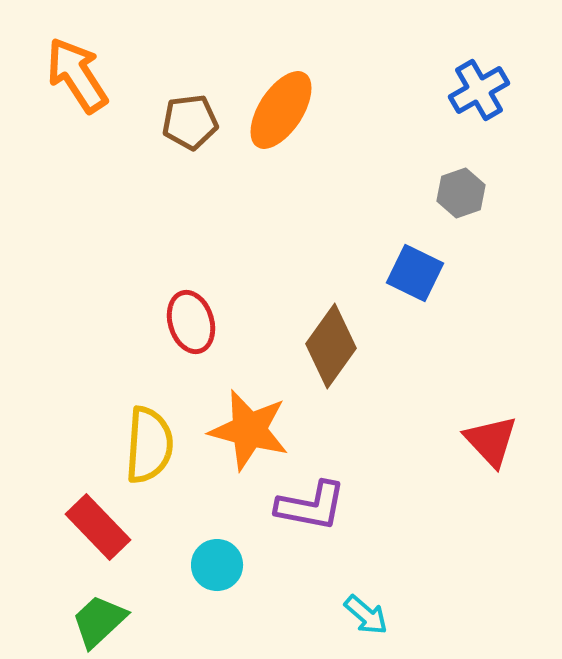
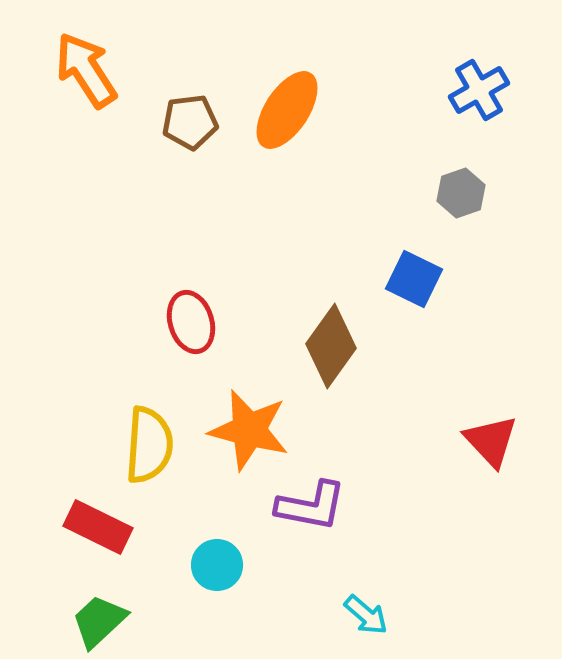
orange arrow: moved 9 px right, 5 px up
orange ellipse: moved 6 px right
blue square: moved 1 px left, 6 px down
red rectangle: rotated 20 degrees counterclockwise
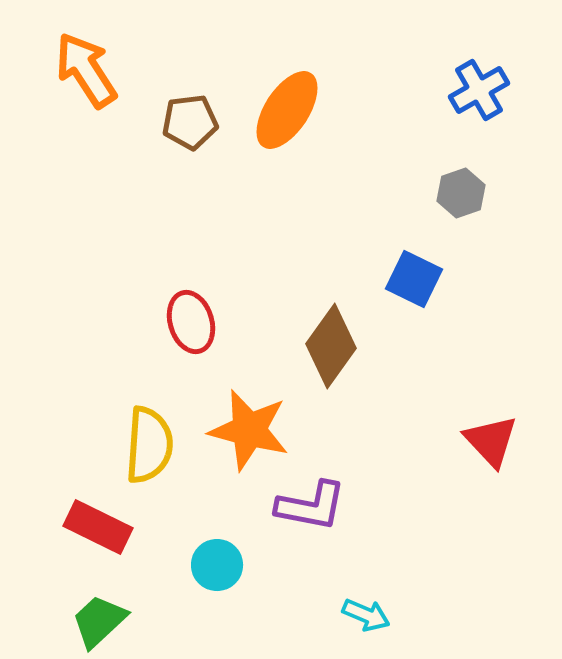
cyan arrow: rotated 18 degrees counterclockwise
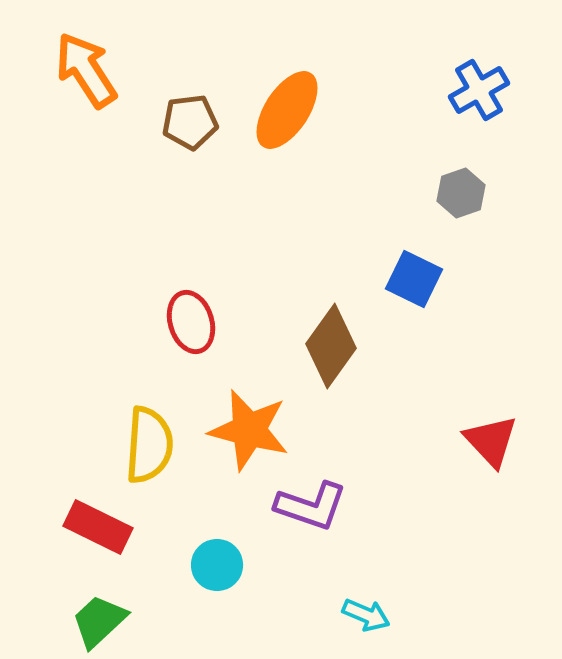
purple L-shape: rotated 8 degrees clockwise
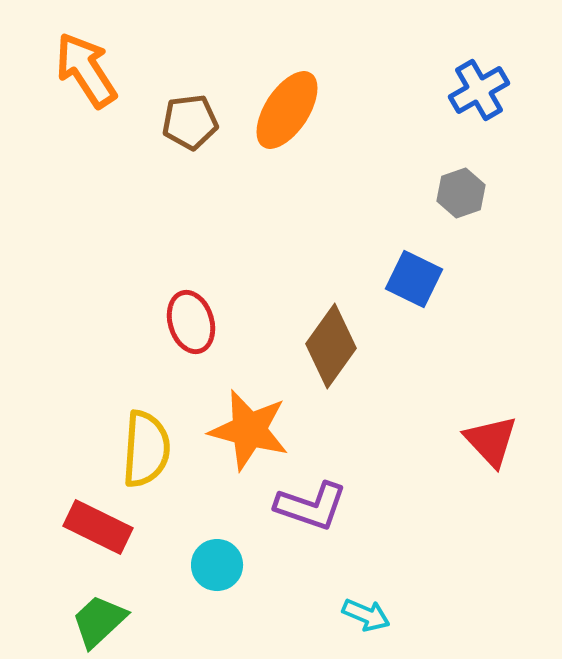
yellow semicircle: moved 3 px left, 4 px down
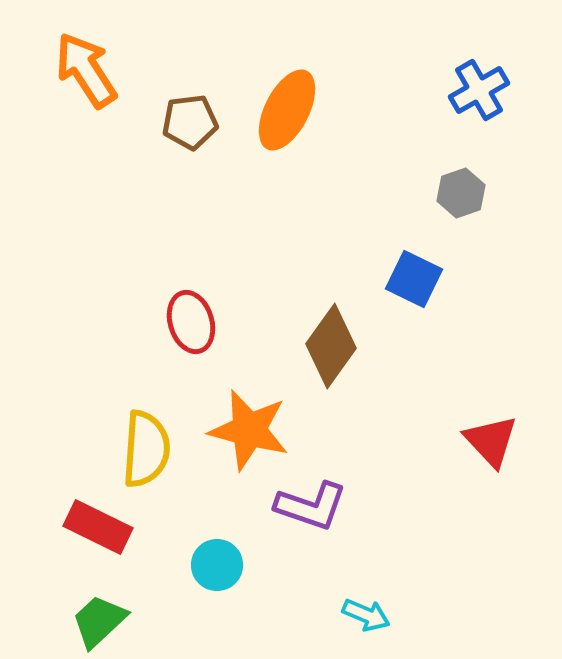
orange ellipse: rotated 6 degrees counterclockwise
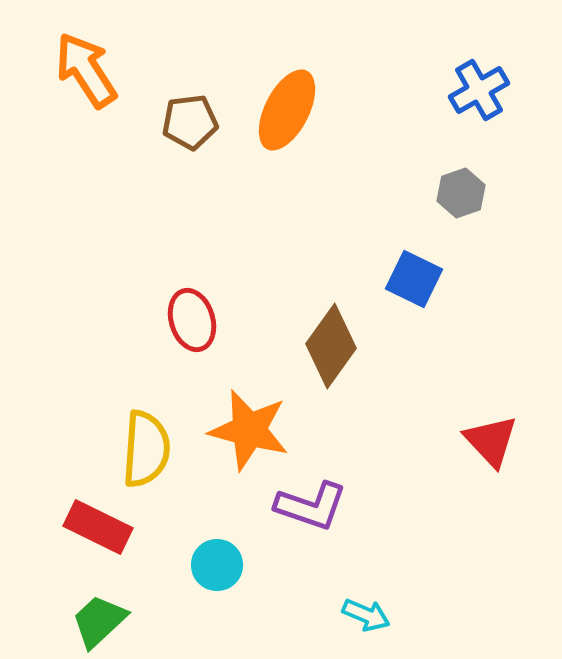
red ellipse: moved 1 px right, 2 px up
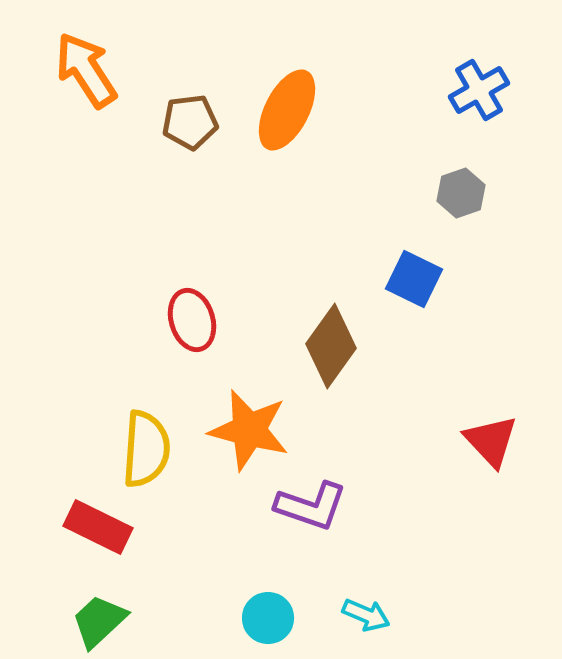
cyan circle: moved 51 px right, 53 px down
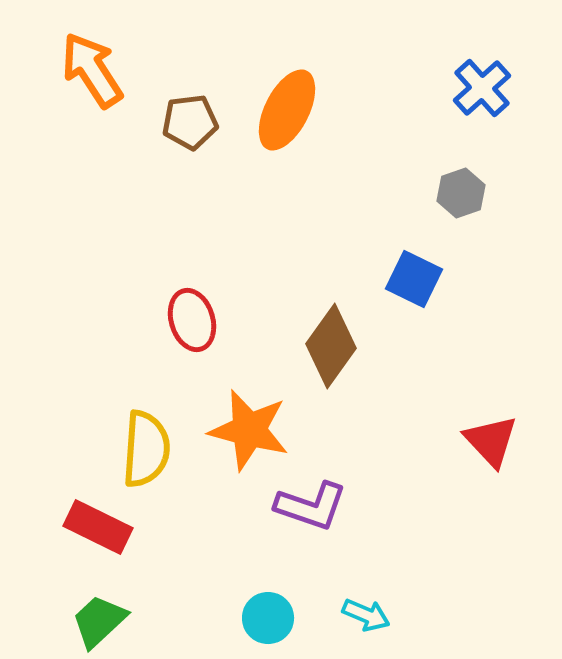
orange arrow: moved 6 px right
blue cross: moved 3 px right, 2 px up; rotated 12 degrees counterclockwise
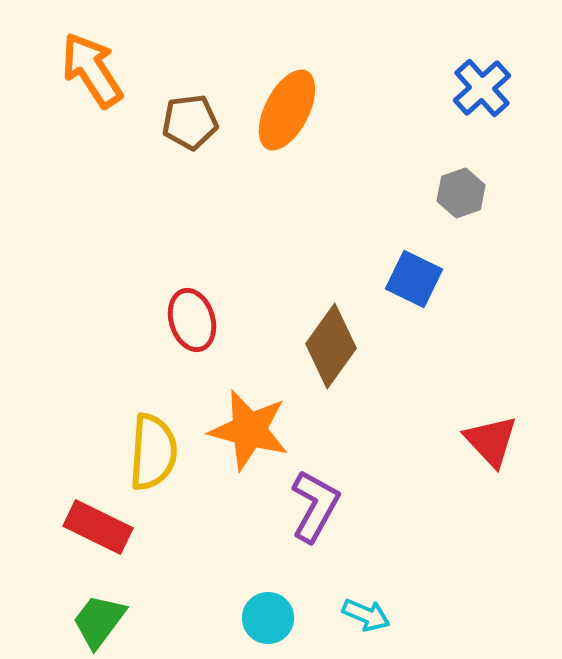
yellow semicircle: moved 7 px right, 3 px down
purple L-shape: moved 4 px right; rotated 80 degrees counterclockwise
green trapezoid: rotated 10 degrees counterclockwise
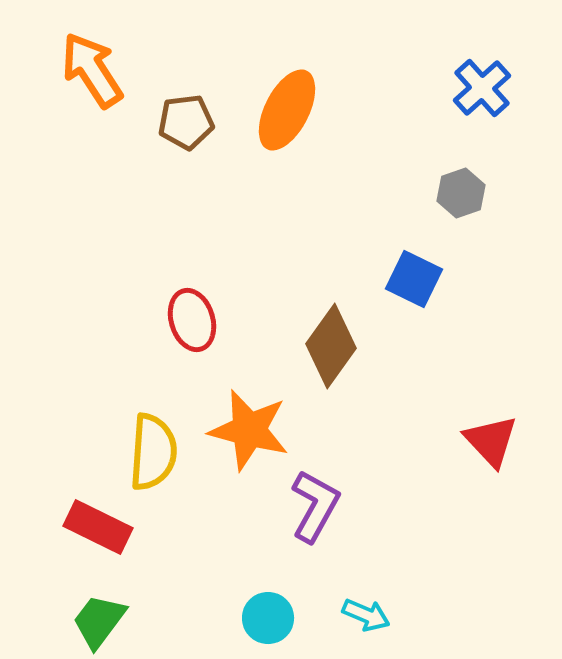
brown pentagon: moved 4 px left
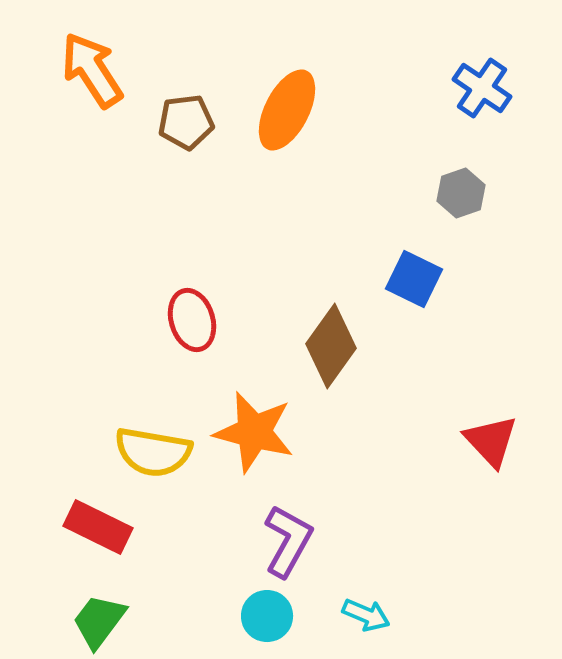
blue cross: rotated 14 degrees counterclockwise
orange star: moved 5 px right, 2 px down
yellow semicircle: rotated 96 degrees clockwise
purple L-shape: moved 27 px left, 35 px down
cyan circle: moved 1 px left, 2 px up
